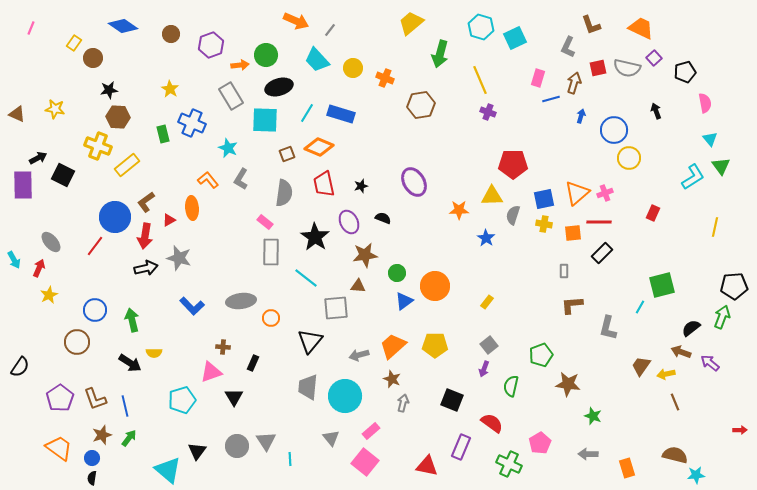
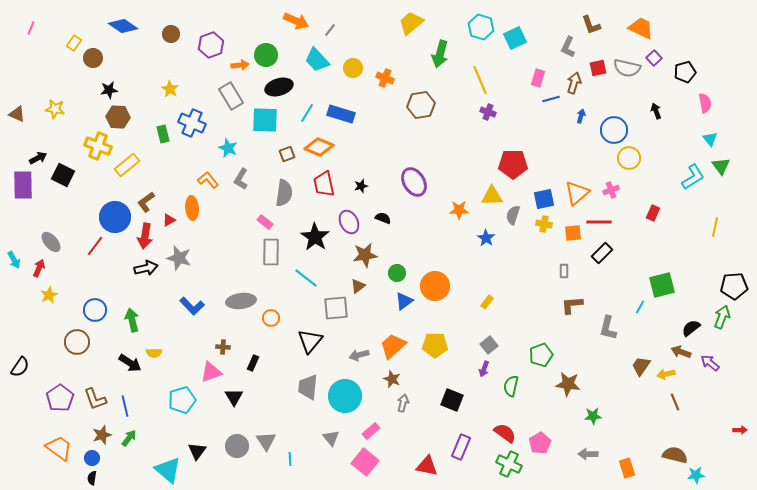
pink cross at (605, 193): moved 6 px right, 3 px up
brown triangle at (358, 286): rotated 42 degrees counterclockwise
green star at (593, 416): rotated 24 degrees counterclockwise
red semicircle at (492, 423): moved 13 px right, 10 px down
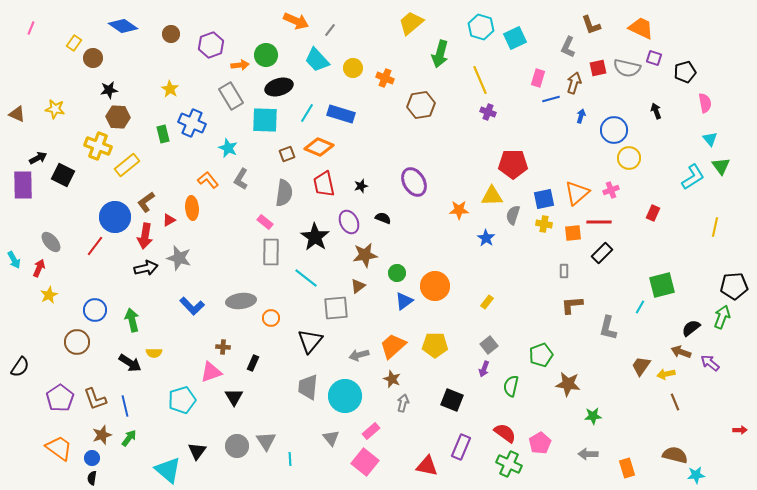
purple square at (654, 58): rotated 28 degrees counterclockwise
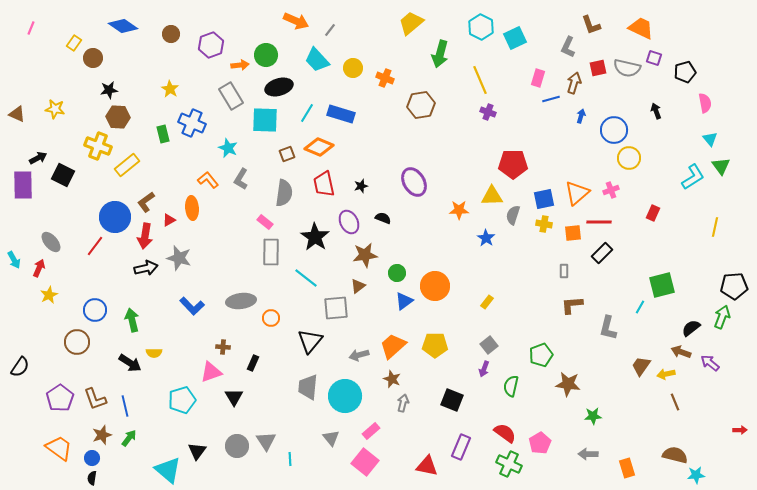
cyan hexagon at (481, 27): rotated 10 degrees clockwise
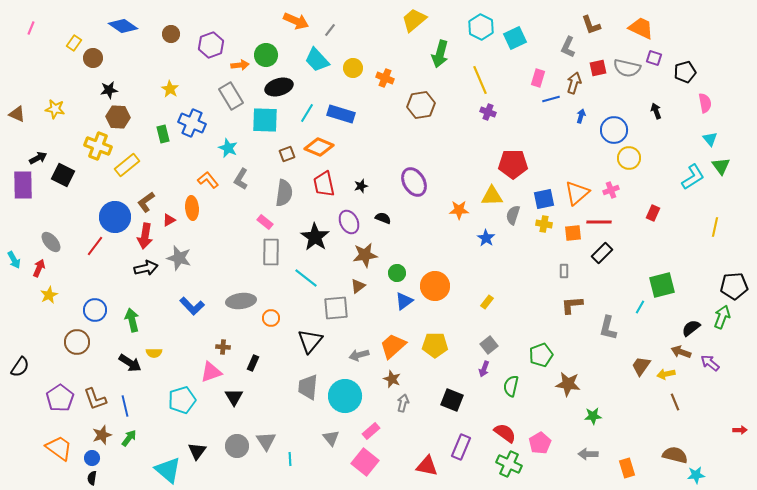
yellow trapezoid at (411, 23): moved 3 px right, 3 px up
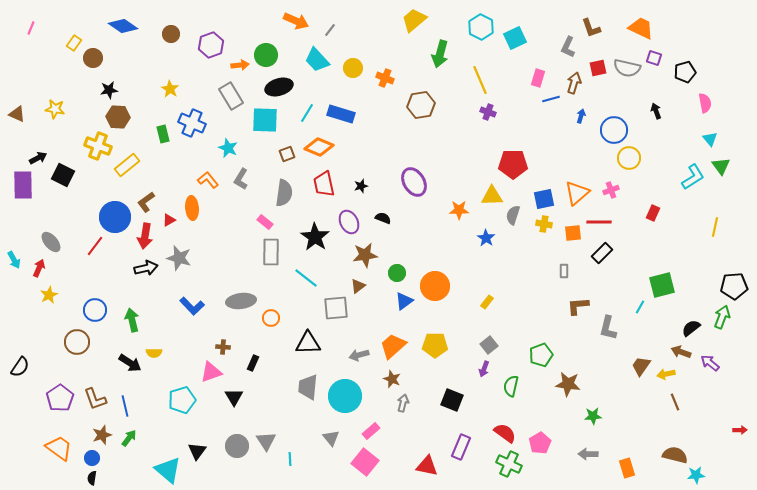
brown L-shape at (591, 25): moved 3 px down
brown L-shape at (572, 305): moved 6 px right, 1 px down
black triangle at (310, 341): moved 2 px left, 2 px down; rotated 48 degrees clockwise
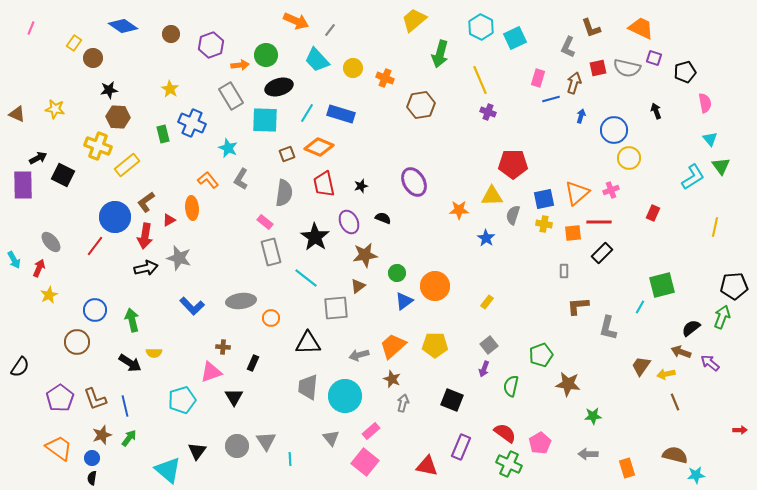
gray rectangle at (271, 252): rotated 16 degrees counterclockwise
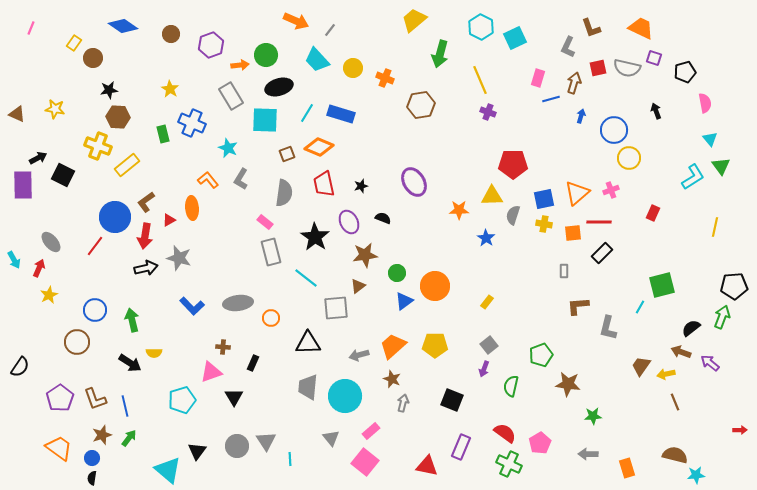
gray ellipse at (241, 301): moved 3 px left, 2 px down
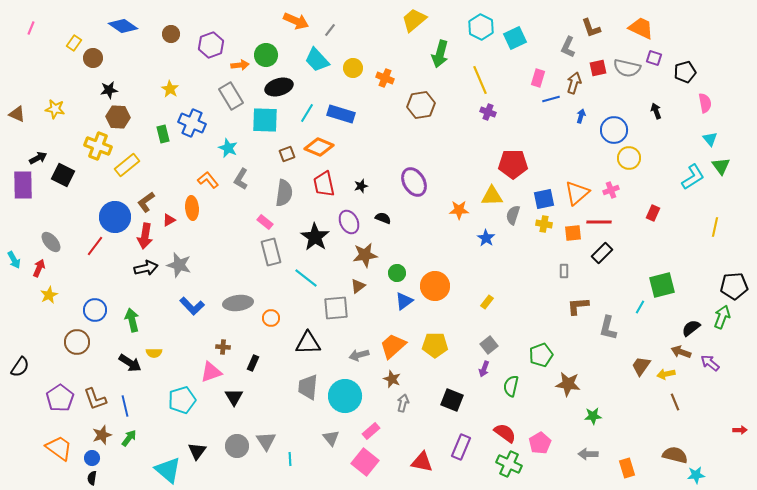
gray star at (179, 258): moved 7 px down
red triangle at (427, 466): moved 5 px left, 4 px up
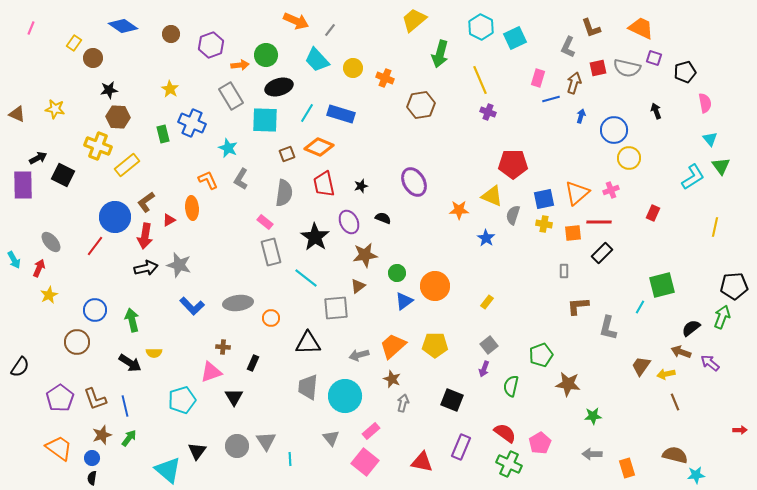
orange L-shape at (208, 180): rotated 15 degrees clockwise
yellow triangle at (492, 196): rotated 25 degrees clockwise
gray arrow at (588, 454): moved 4 px right
